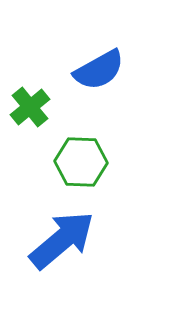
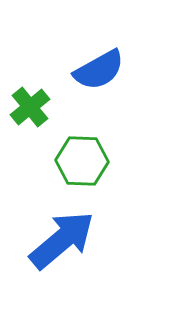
green hexagon: moved 1 px right, 1 px up
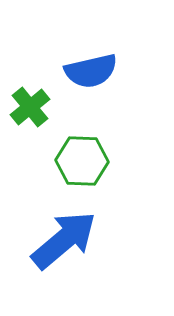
blue semicircle: moved 8 px left, 1 px down; rotated 16 degrees clockwise
blue arrow: moved 2 px right
